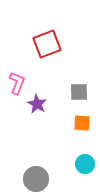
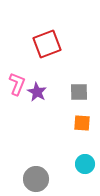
pink L-shape: moved 1 px down
purple star: moved 12 px up
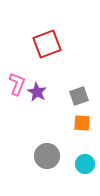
gray square: moved 4 px down; rotated 18 degrees counterclockwise
gray circle: moved 11 px right, 23 px up
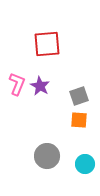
red square: rotated 16 degrees clockwise
purple star: moved 3 px right, 6 px up
orange square: moved 3 px left, 3 px up
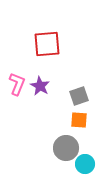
gray circle: moved 19 px right, 8 px up
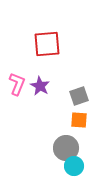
cyan circle: moved 11 px left, 2 px down
